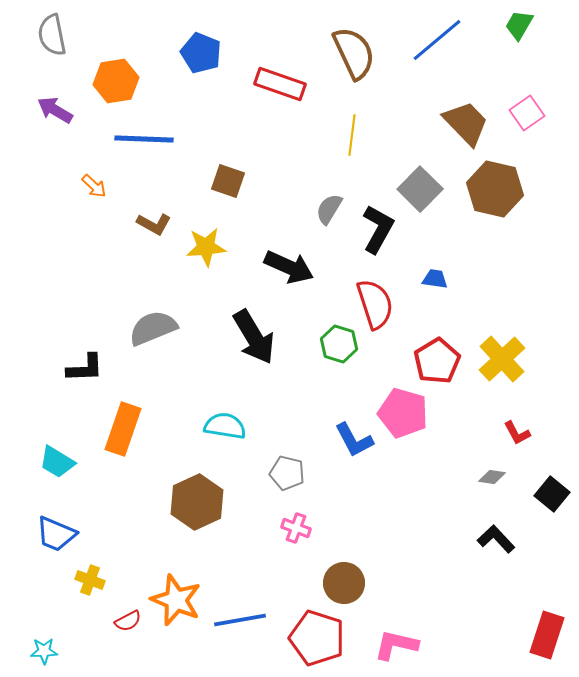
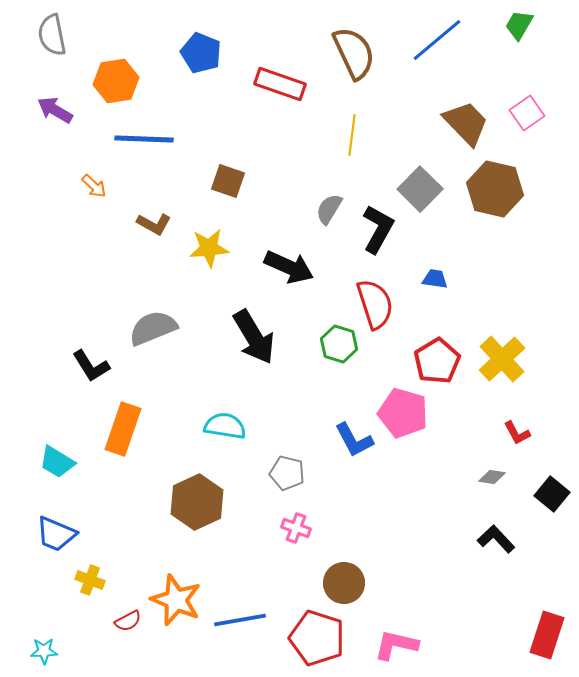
yellow star at (206, 247): moved 3 px right, 1 px down
black L-shape at (85, 368): moved 6 px right, 2 px up; rotated 60 degrees clockwise
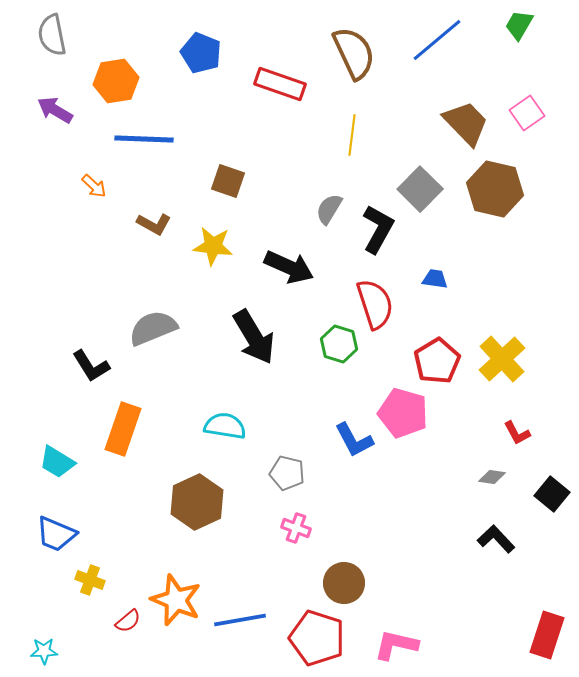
yellow star at (209, 248): moved 4 px right, 2 px up; rotated 12 degrees clockwise
red semicircle at (128, 621): rotated 12 degrees counterclockwise
